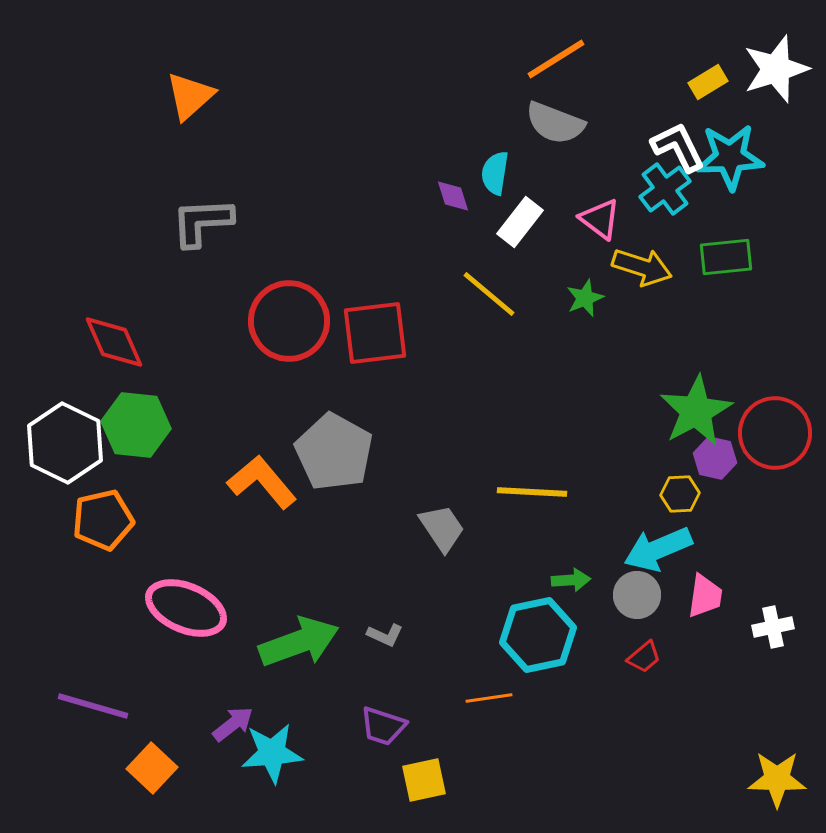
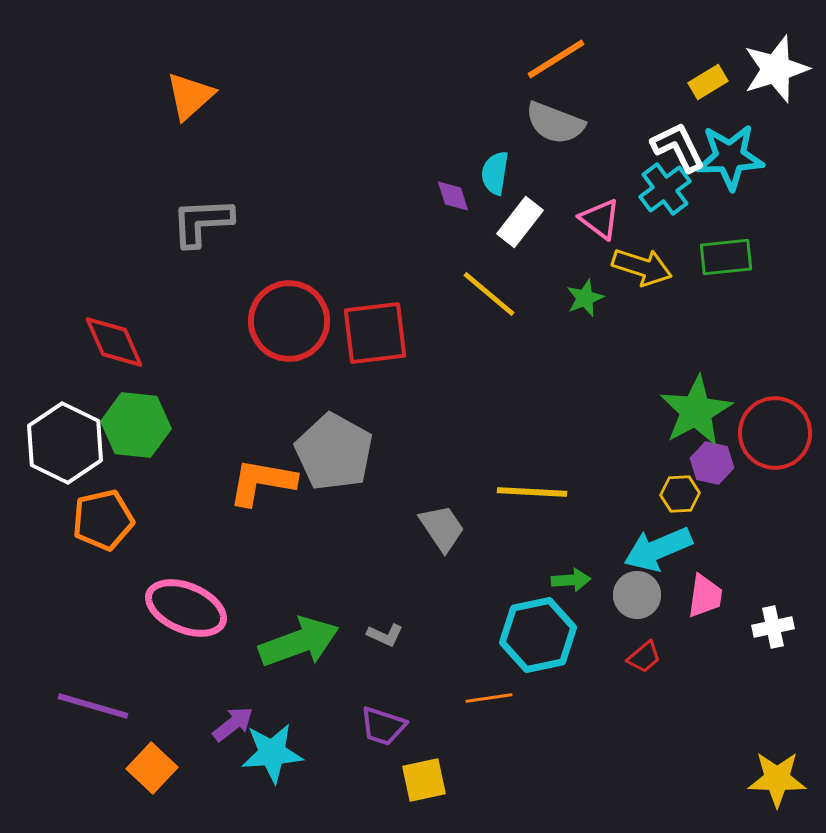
purple hexagon at (715, 458): moved 3 px left, 5 px down
orange L-shape at (262, 482): rotated 40 degrees counterclockwise
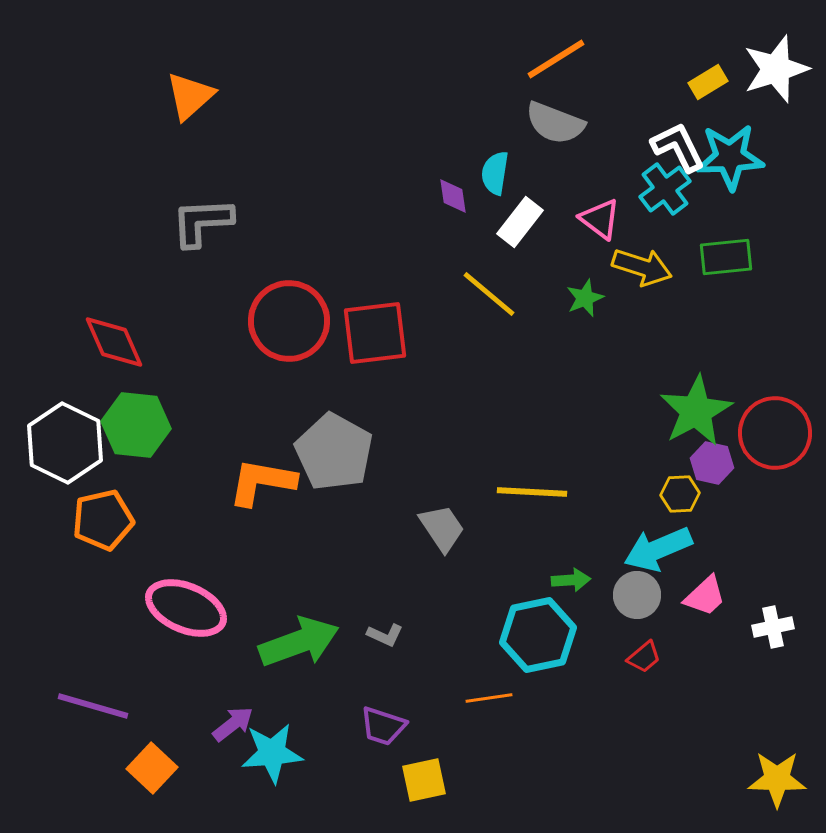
purple diamond at (453, 196): rotated 9 degrees clockwise
pink trapezoid at (705, 596): rotated 39 degrees clockwise
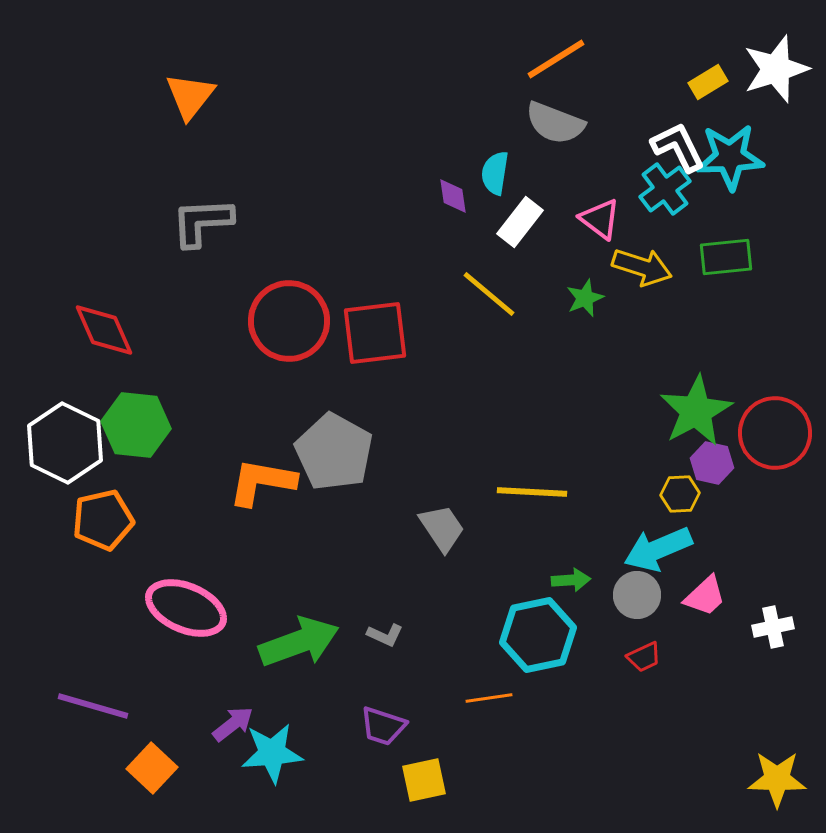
orange triangle at (190, 96): rotated 10 degrees counterclockwise
red diamond at (114, 342): moved 10 px left, 12 px up
red trapezoid at (644, 657): rotated 15 degrees clockwise
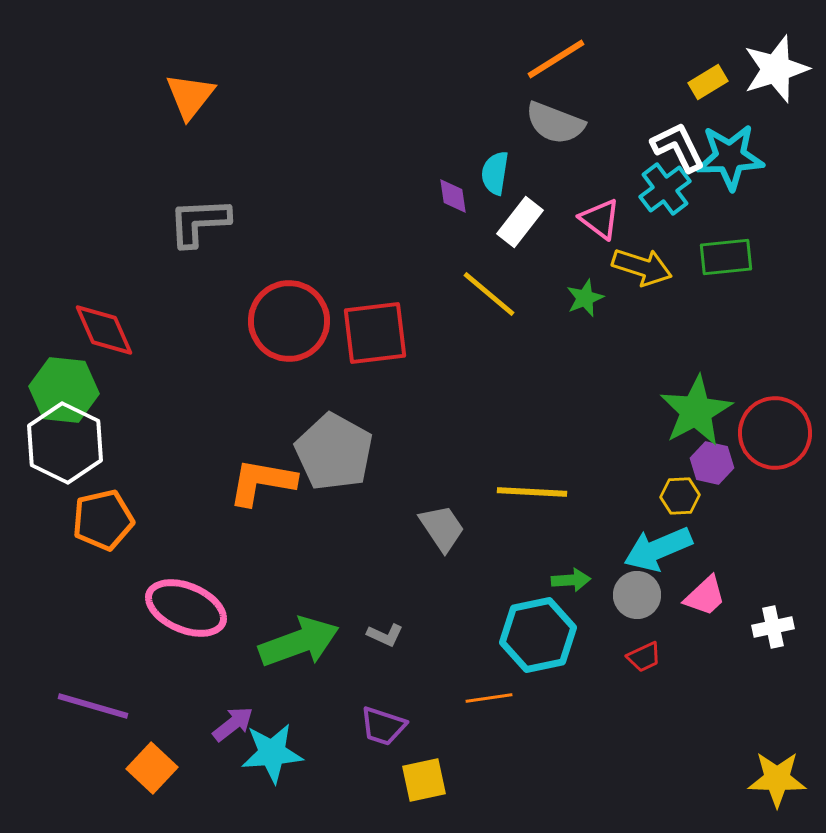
gray L-shape at (202, 222): moved 3 px left
green hexagon at (136, 425): moved 72 px left, 35 px up
yellow hexagon at (680, 494): moved 2 px down
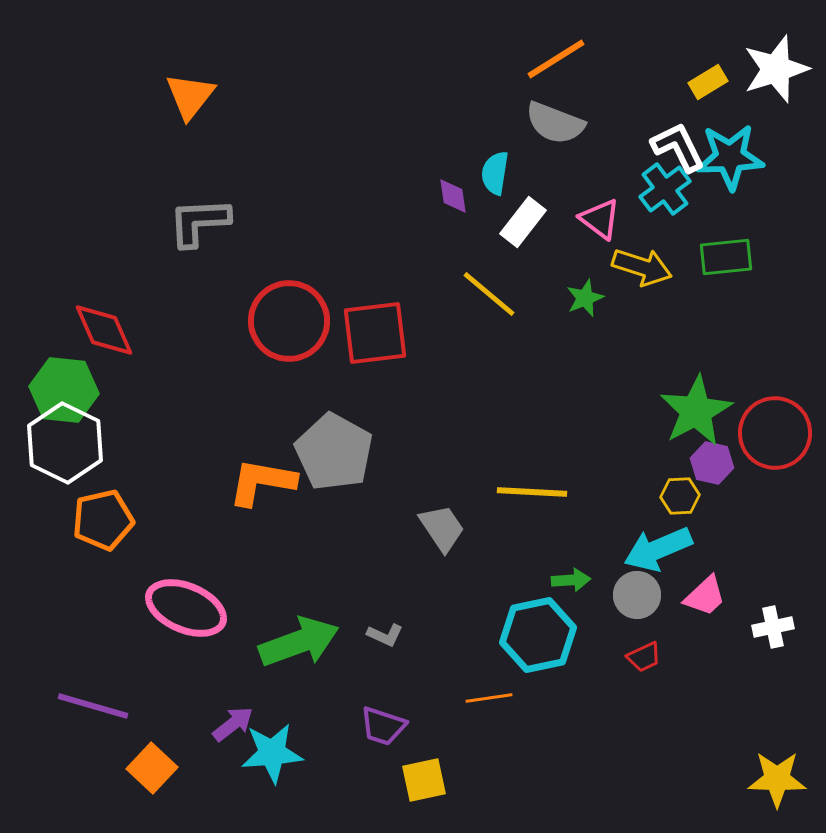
white rectangle at (520, 222): moved 3 px right
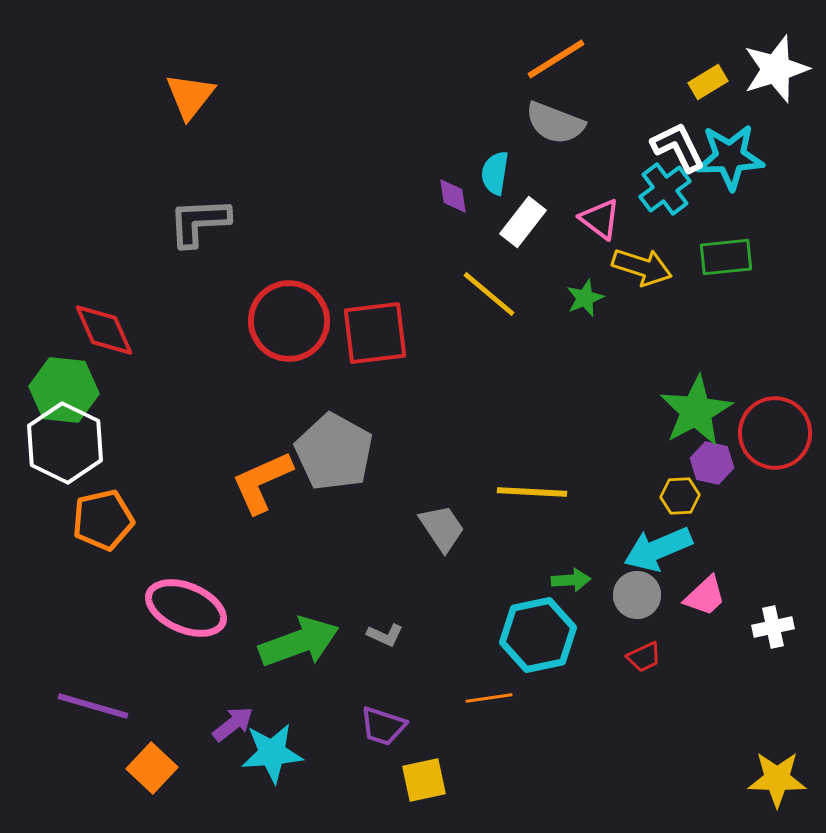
orange L-shape at (262, 482): rotated 34 degrees counterclockwise
